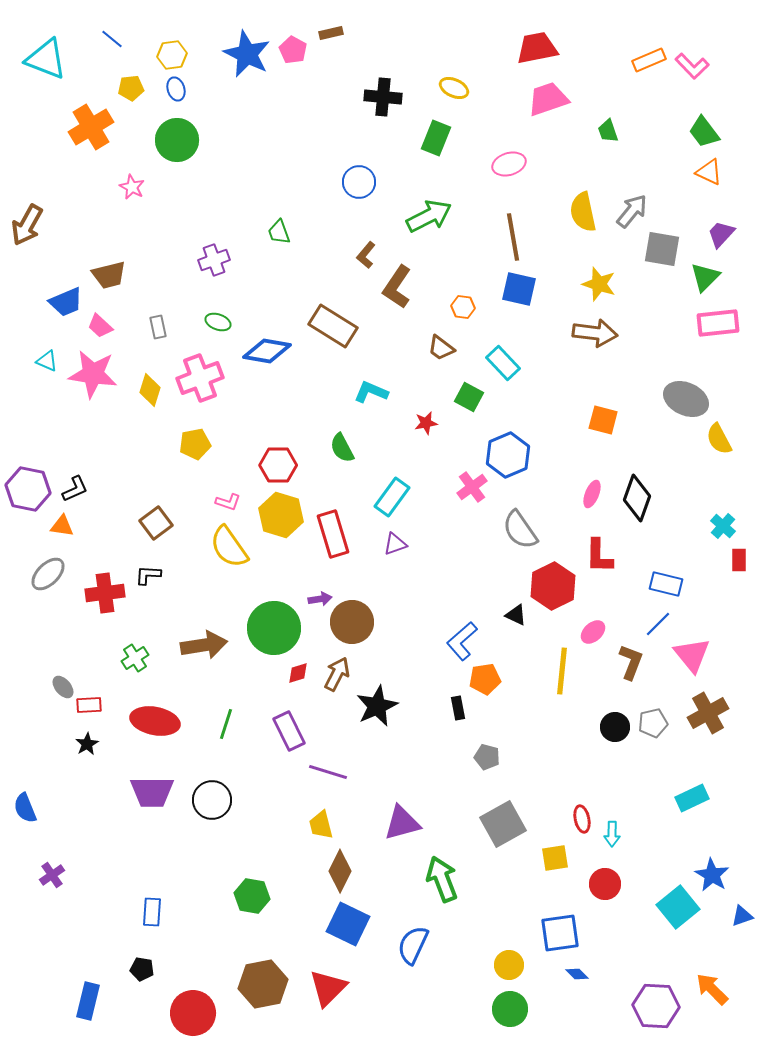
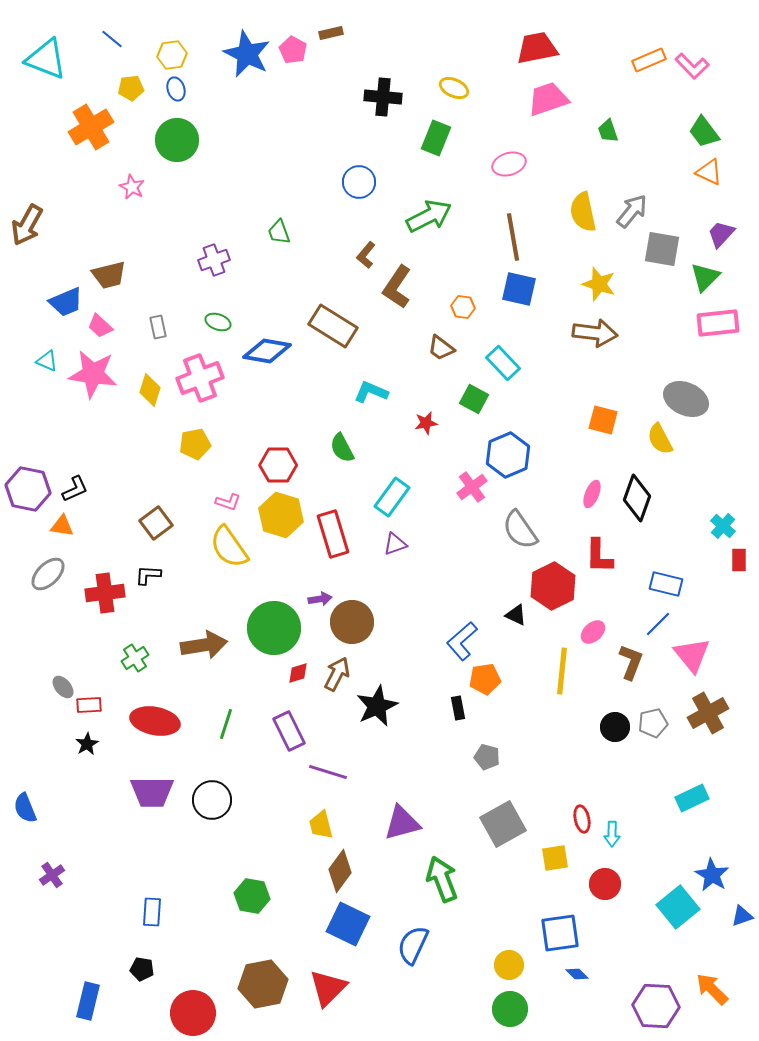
green square at (469, 397): moved 5 px right, 2 px down
yellow semicircle at (719, 439): moved 59 px left
brown diamond at (340, 871): rotated 9 degrees clockwise
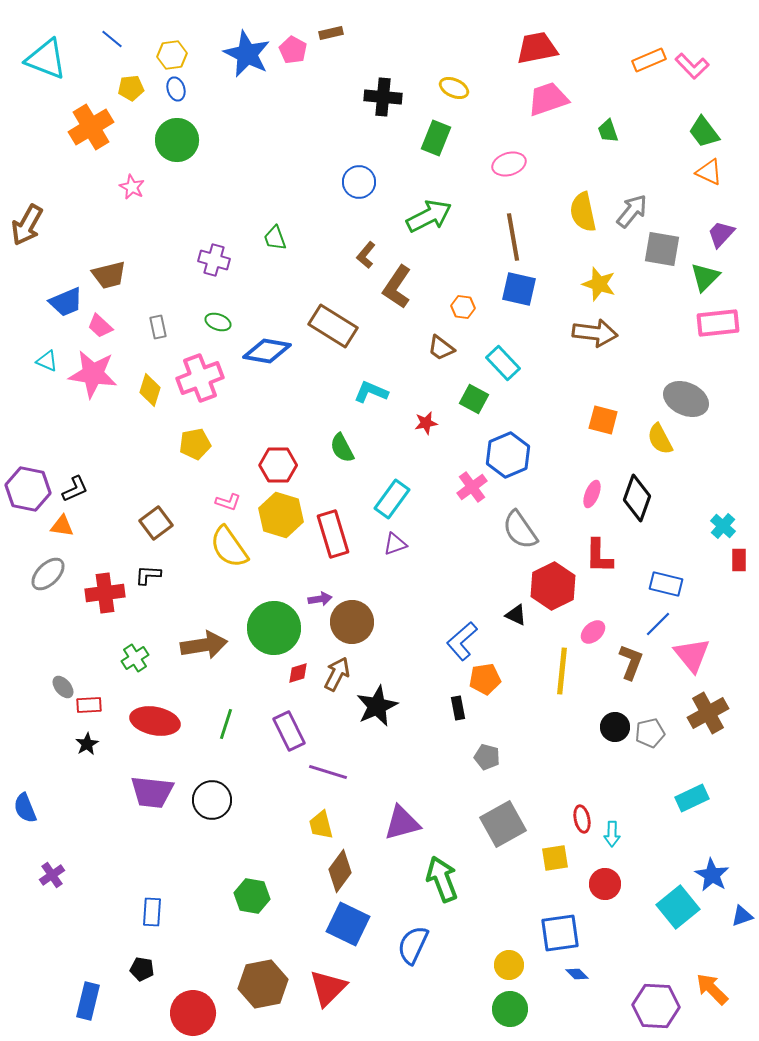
green trapezoid at (279, 232): moved 4 px left, 6 px down
purple cross at (214, 260): rotated 36 degrees clockwise
cyan rectangle at (392, 497): moved 2 px down
gray pentagon at (653, 723): moved 3 px left, 10 px down
purple trapezoid at (152, 792): rotated 6 degrees clockwise
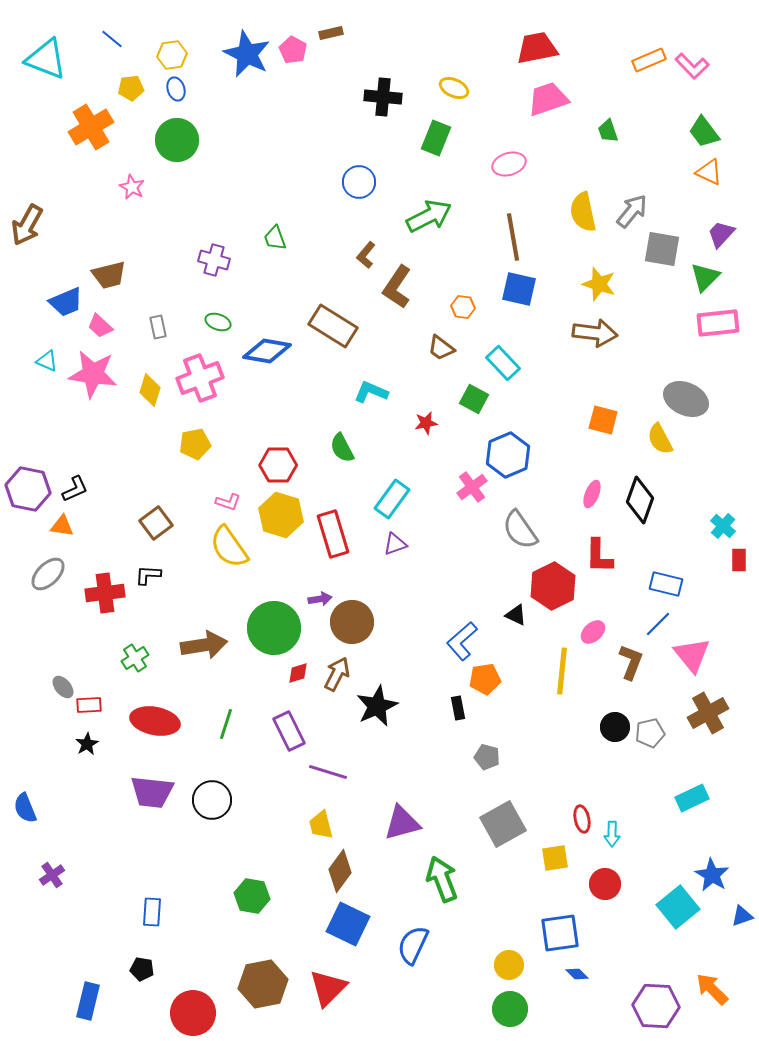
black diamond at (637, 498): moved 3 px right, 2 px down
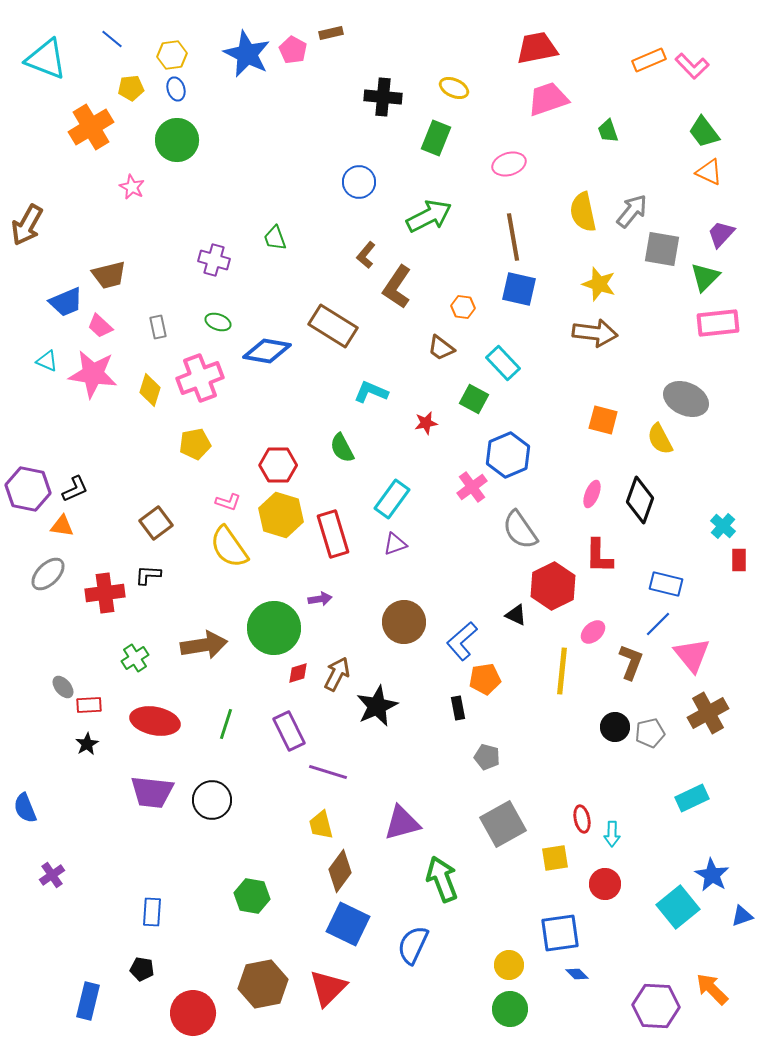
brown circle at (352, 622): moved 52 px right
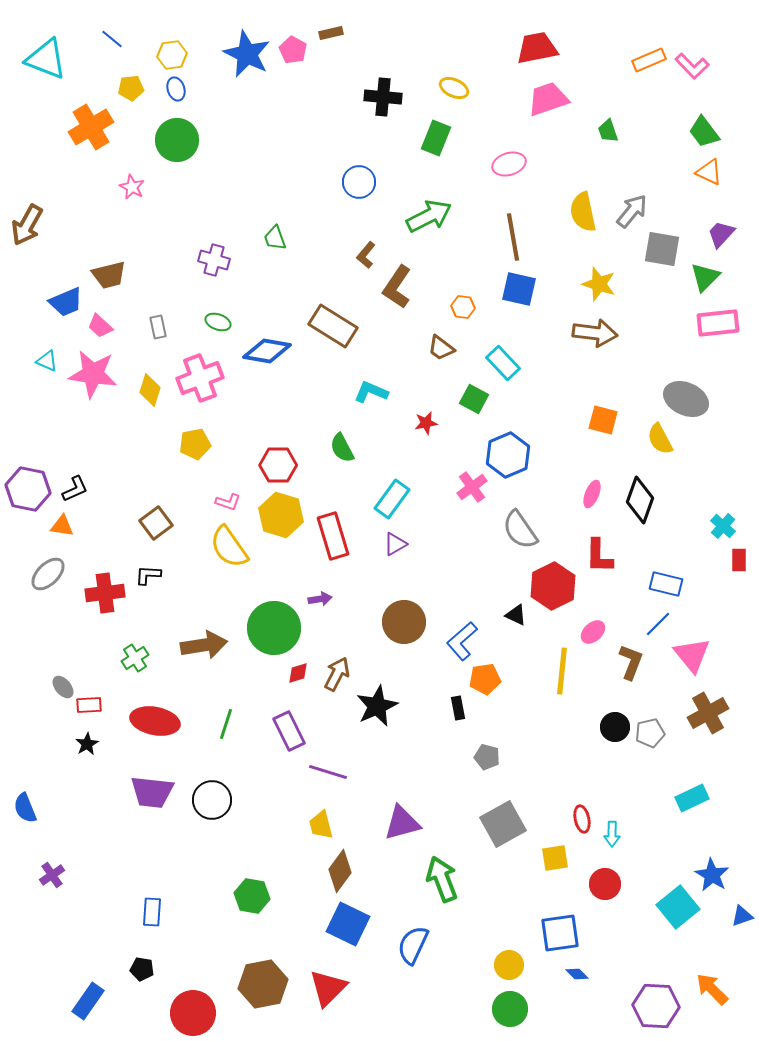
red rectangle at (333, 534): moved 2 px down
purple triangle at (395, 544): rotated 10 degrees counterclockwise
blue rectangle at (88, 1001): rotated 21 degrees clockwise
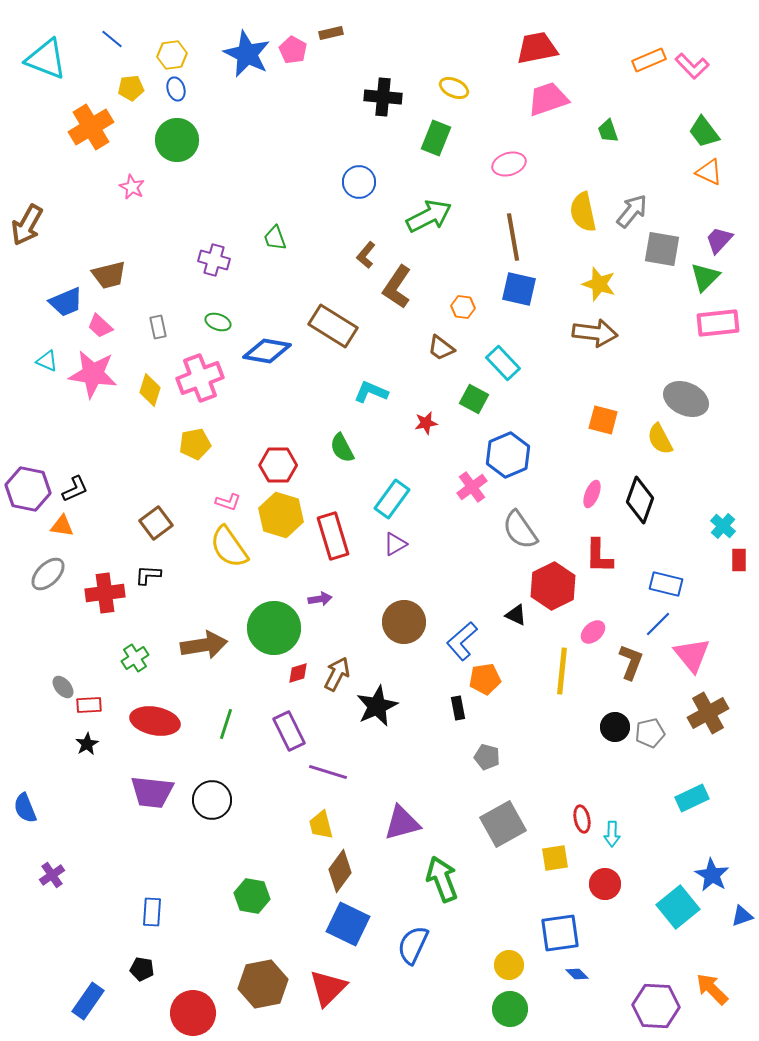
purple trapezoid at (721, 234): moved 2 px left, 6 px down
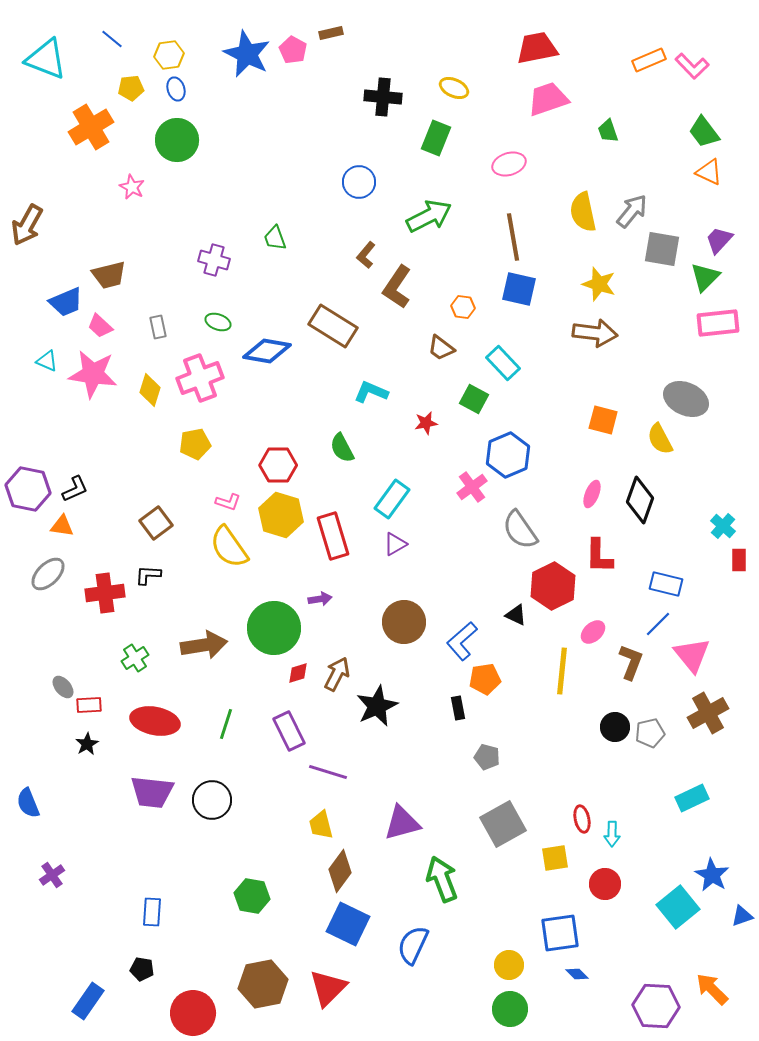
yellow hexagon at (172, 55): moved 3 px left
blue semicircle at (25, 808): moved 3 px right, 5 px up
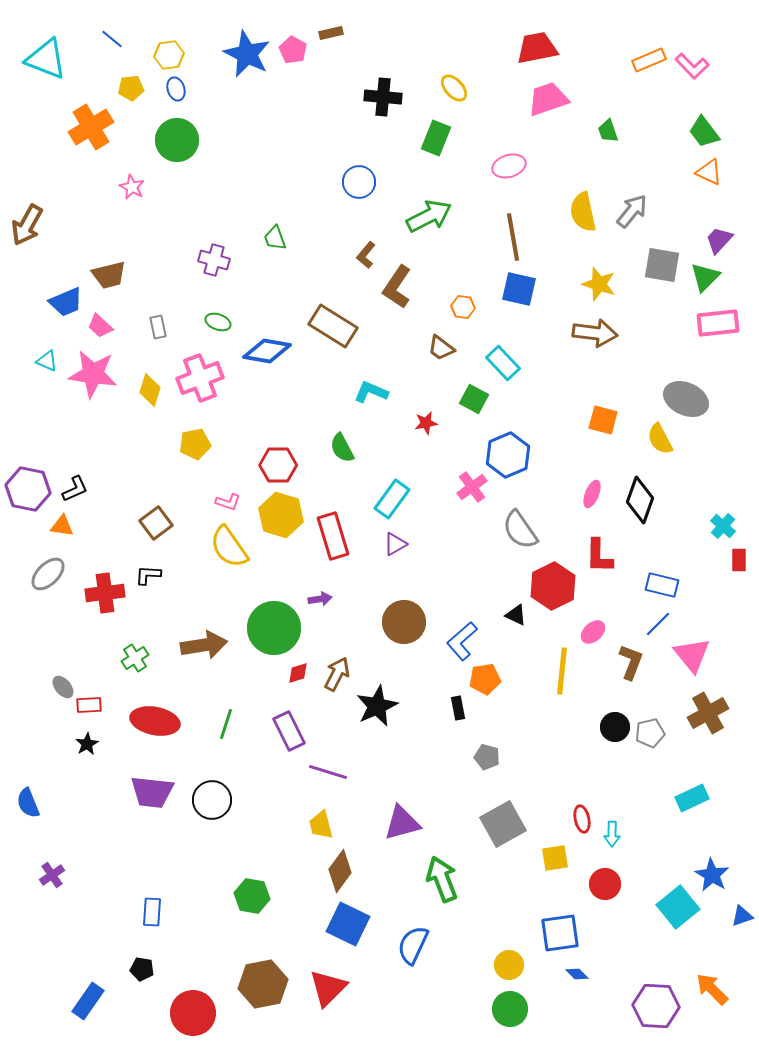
yellow ellipse at (454, 88): rotated 24 degrees clockwise
pink ellipse at (509, 164): moved 2 px down
gray square at (662, 249): moved 16 px down
blue rectangle at (666, 584): moved 4 px left, 1 px down
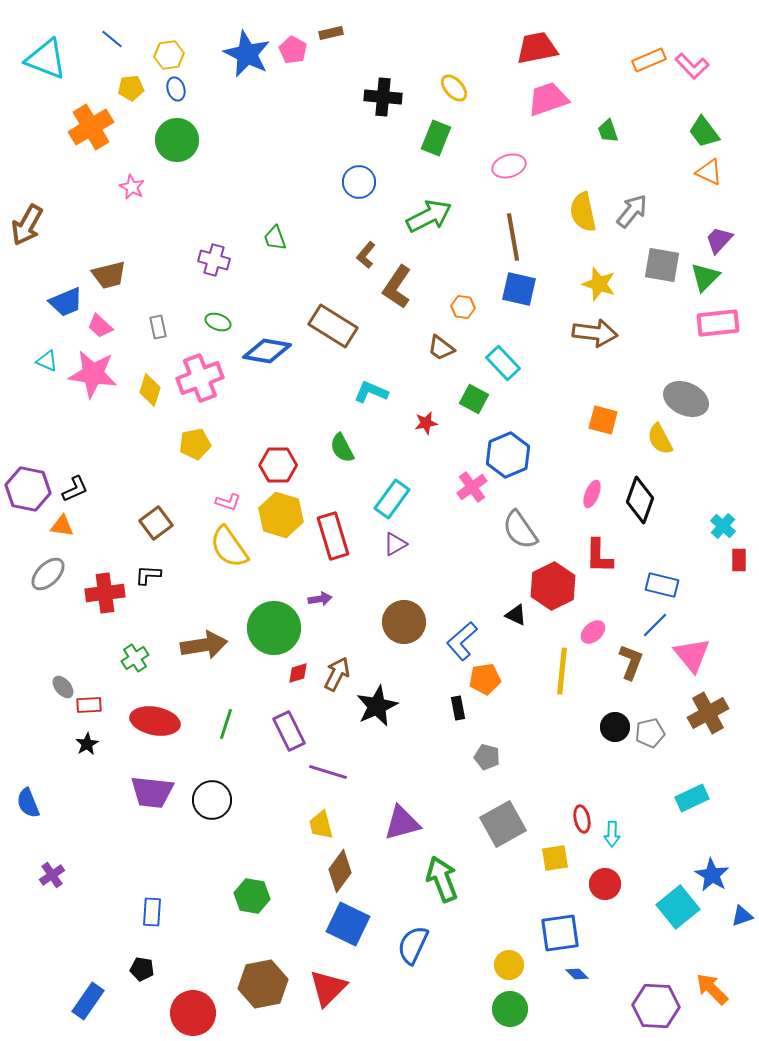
blue line at (658, 624): moved 3 px left, 1 px down
